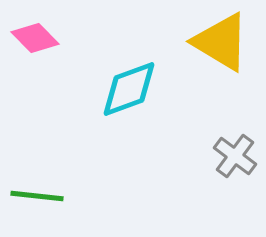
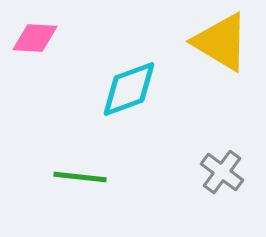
pink diamond: rotated 42 degrees counterclockwise
gray cross: moved 13 px left, 16 px down
green line: moved 43 px right, 19 px up
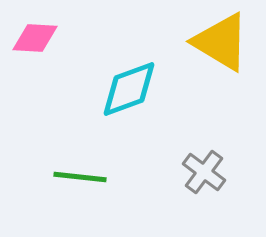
gray cross: moved 18 px left
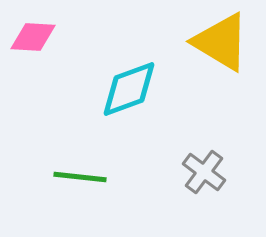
pink diamond: moved 2 px left, 1 px up
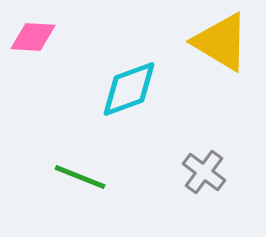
green line: rotated 16 degrees clockwise
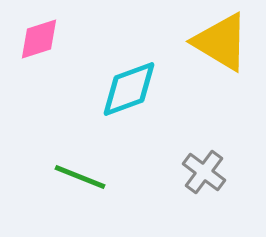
pink diamond: moved 6 px right, 2 px down; rotated 21 degrees counterclockwise
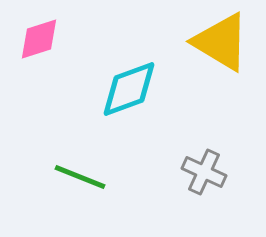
gray cross: rotated 12 degrees counterclockwise
